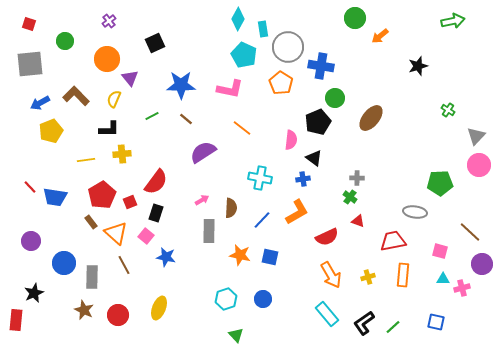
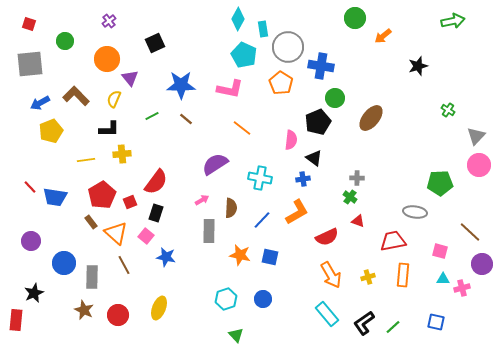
orange arrow at (380, 36): moved 3 px right
purple semicircle at (203, 152): moved 12 px right, 12 px down
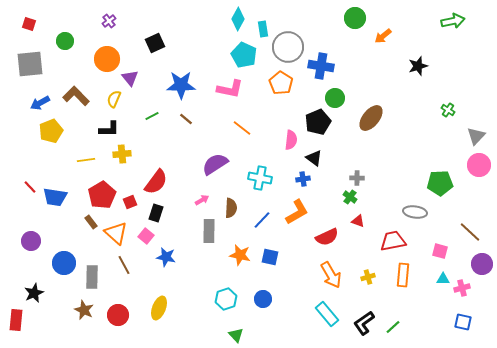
blue square at (436, 322): moved 27 px right
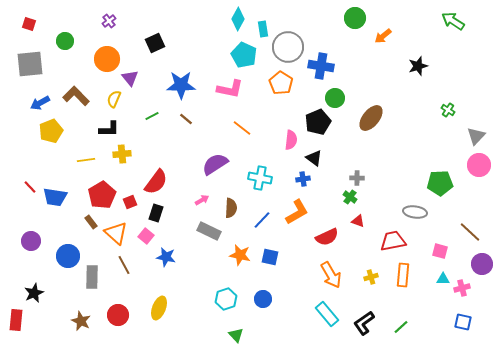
green arrow at (453, 21): rotated 135 degrees counterclockwise
gray rectangle at (209, 231): rotated 65 degrees counterclockwise
blue circle at (64, 263): moved 4 px right, 7 px up
yellow cross at (368, 277): moved 3 px right
brown star at (84, 310): moved 3 px left, 11 px down
green line at (393, 327): moved 8 px right
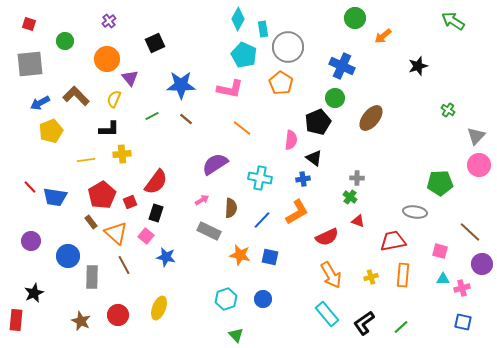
blue cross at (321, 66): moved 21 px right; rotated 15 degrees clockwise
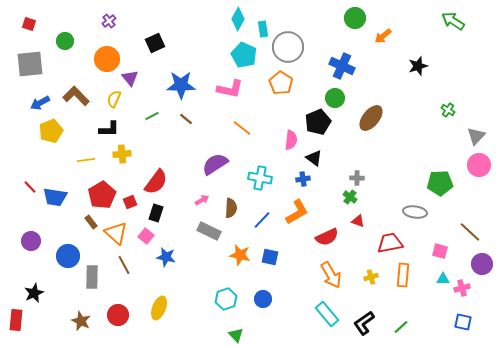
red trapezoid at (393, 241): moved 3 px left, 2 px down
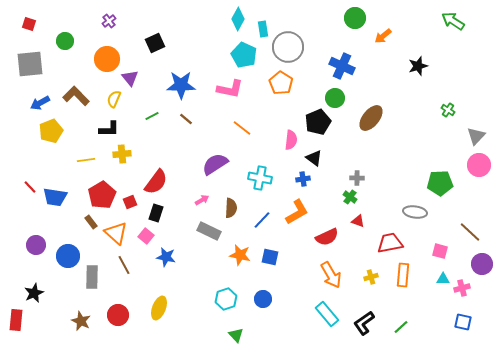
purple circle at (31, 241): moved 5 px right, 4 px down
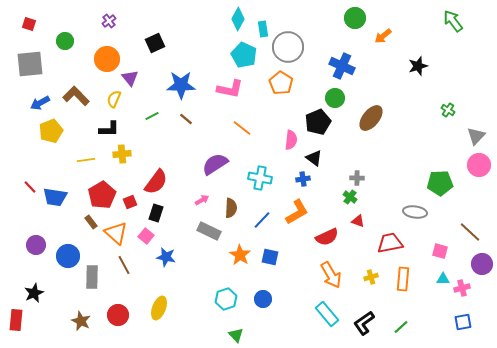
green arrow at (453, 21): rotated 20 degrees clockwise
orange star at (240, 255): rotated 20 degrees clockwise
orange rectangle at (403, 275): moved 4 px down
blue square at (463, 322): rotated 24 degrees counterclockwise
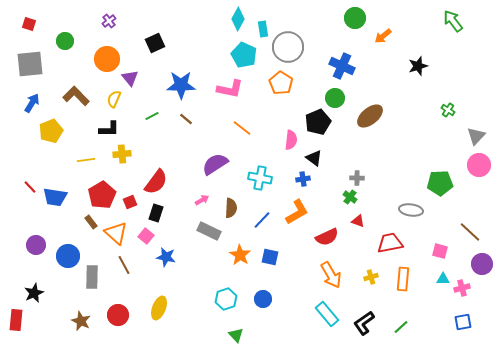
blue arrow at (40, 103): moved 8 px left; rotated 150 degrees clockwise
brown ellipse at (371, 118): moved 1 px left, 2 px up; rotated 12 degrees clockwise
gray ellipse at (415, 212): moved 4 px left, 2 px up
